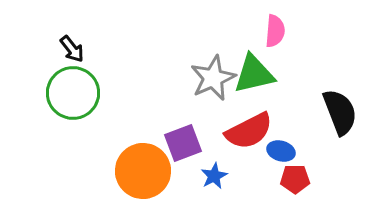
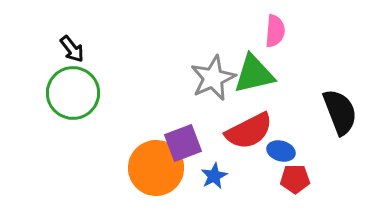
orange circle: moved 13 px right, 3 px up
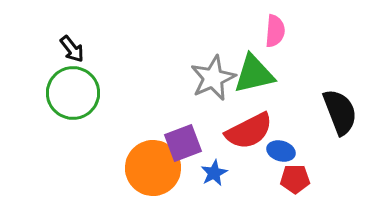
orange circle: moved 3 px left
blue star: moved 3 px up
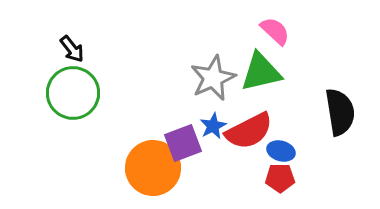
pink semicircle: rotated 52 degrees counterclockwise
green triangle: moved 7 px right, 2 px up
black semicircle: rotated 12 degrees clockwise
blue star: moved 1 px left, 47 px up
red pentagon: moved 15 px left, 1 px up
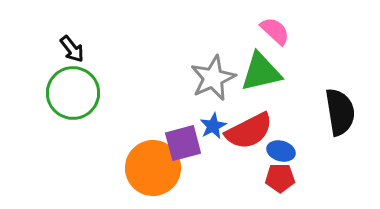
purple square: rotated 6 degrees clockwise
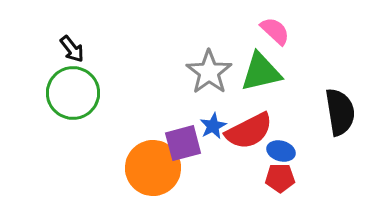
gray star: moved 4 px left, 6 px up; rotated 12 degrees counterclockwise
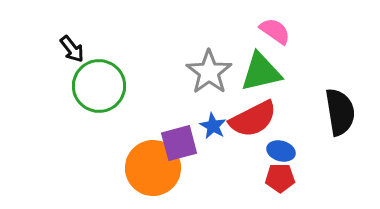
pink semicircle: rotated 8 degrees counterclockwise
green circle: moved 26 px right, 7 px up
blue star: rotated 16 degrees counterclockwise
red semicircle: moved 4 px right, 12 px up
purple square: moved 4 px left
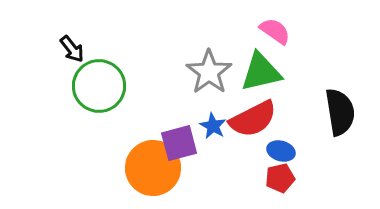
red pentagon: rotated 12 degrees counterclockwise
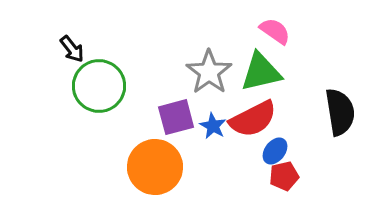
purple square: moved 3 px left, 26 px up
blue ellipse: moved 6 px left; rotated 68 degrees counterclockwise
orange circle: moved 2 px right, 1 px up
red pentagon: moved 4 px right, 2 px up
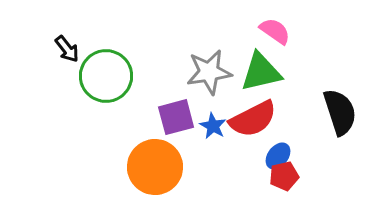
black arrow: moved 5 px left
gray star: rotated 27 degrees clockwise
green circle: moved 7 px right, 10 px up
black semicircle: rotated 9 degrees counterclockwise
blue ellipse: moved 3 px right, 5 px down
